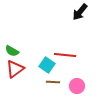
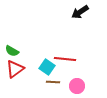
black arrow: rotated 18 degrees clockwise
red line: moved 4 px down
cyan square: moved 2 px down
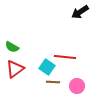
green semicircle: moved 4 px up
red line: moved 2 px up
